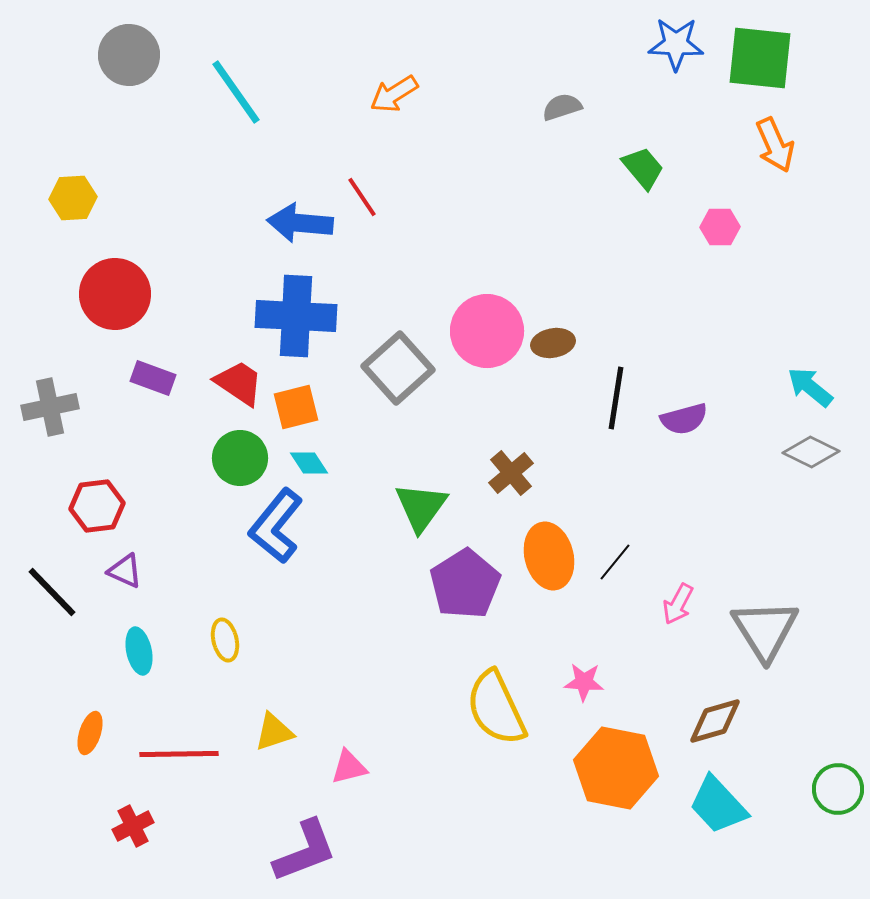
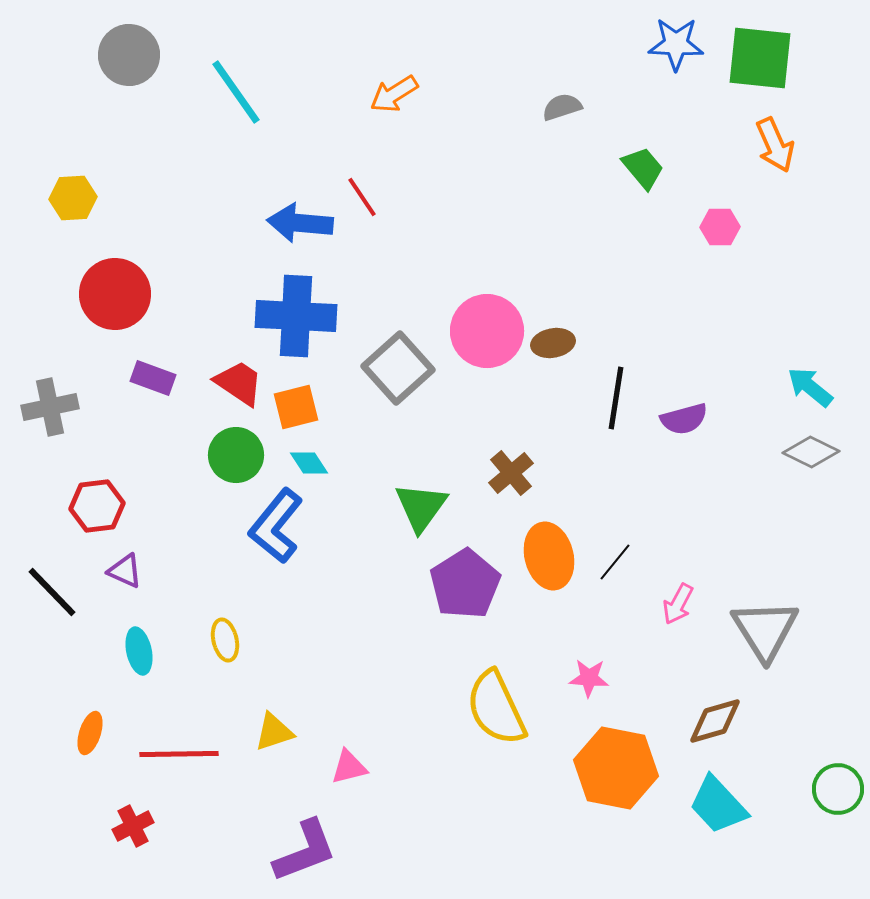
green circle at (240, 458): moved 4 px left, 3 px up
pink star at (584, 682): moved 5 px right, 4 px up
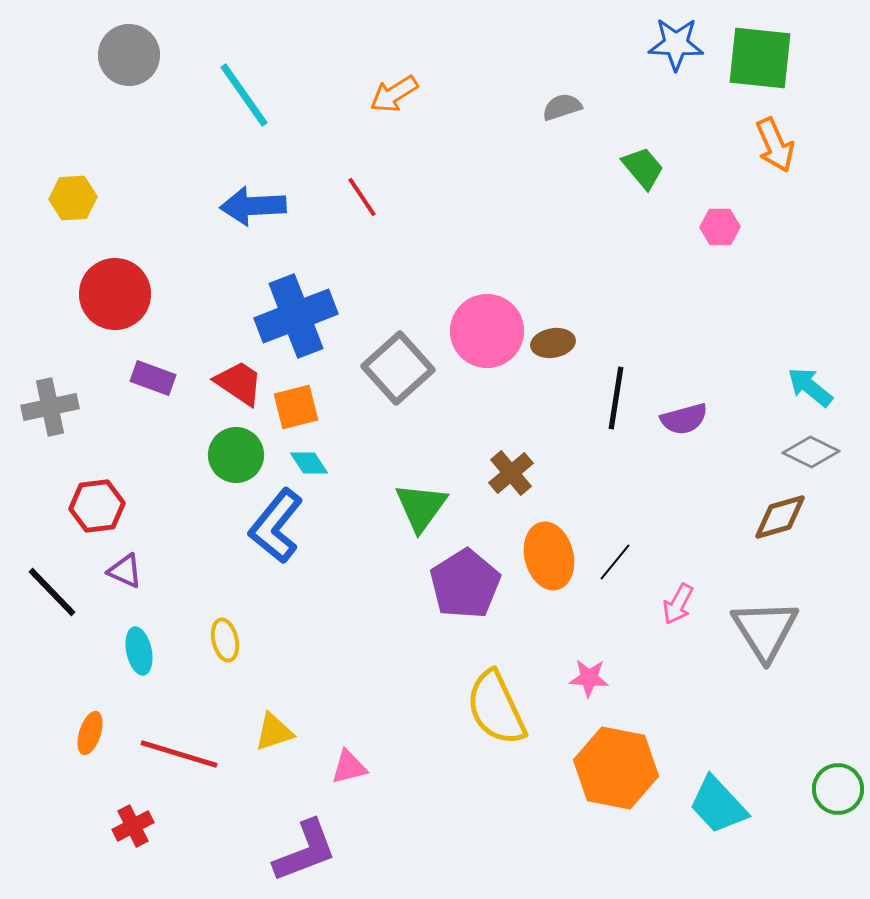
cyan line at (236, 92): moved 8 px right, 3 px down
blue arrow at (300, 223): moved 47 px left, 17 px up; rotated 8 degrees counterclockwise
blue cross at (296, 316): rotated 24 degrees counterclockwise
brown diamond at (715, 721): moved 65 px right, 204 px up
red line at (179, 754): rotated 18 degrees clockwise
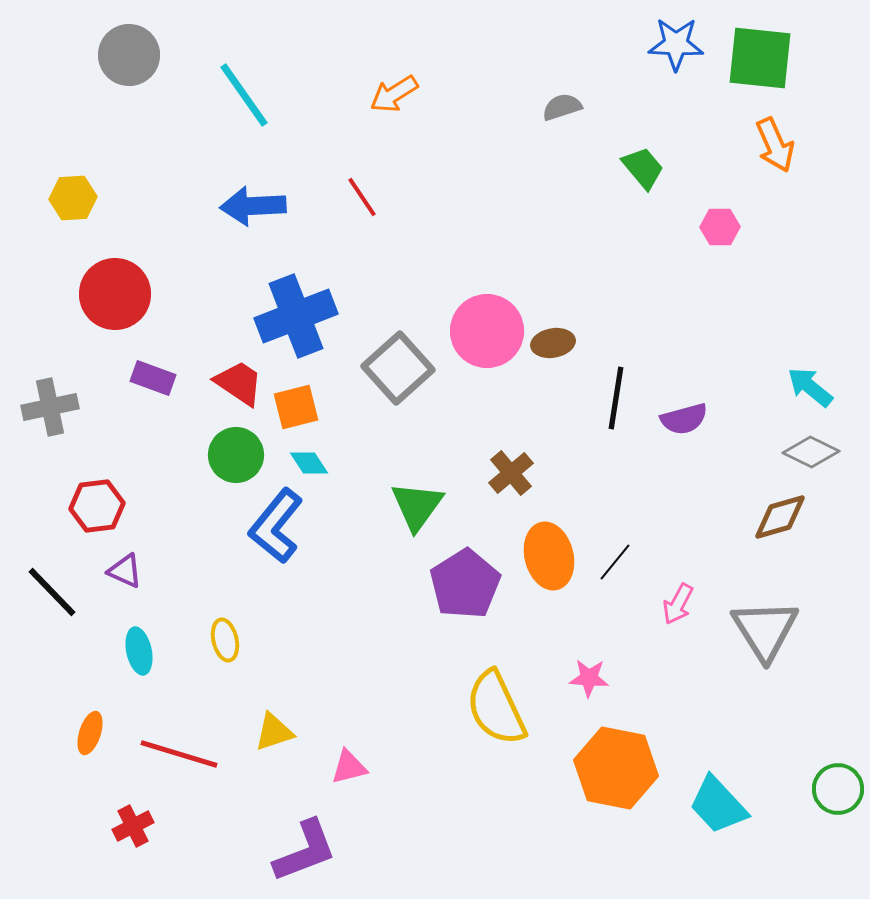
green triangle at (421, 507): moved 4 px left, 1 px up
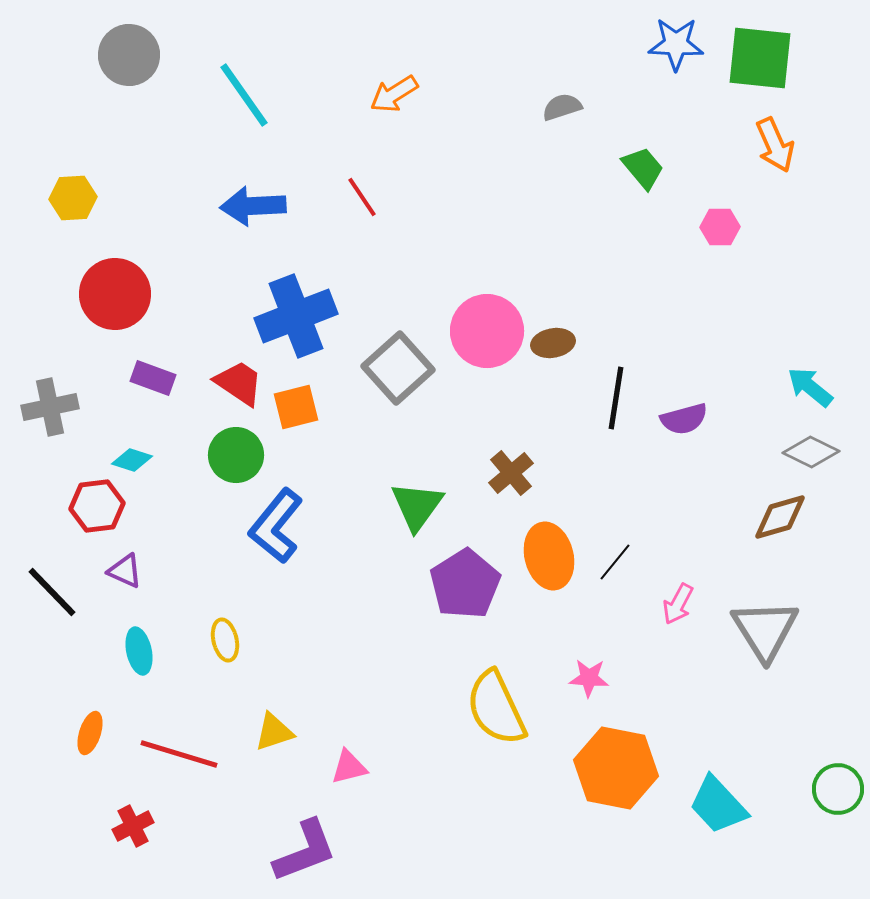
cyan diamond at (309, 463): moved 177 px left, 3 px up; rotated 39 degrees counterclockwise
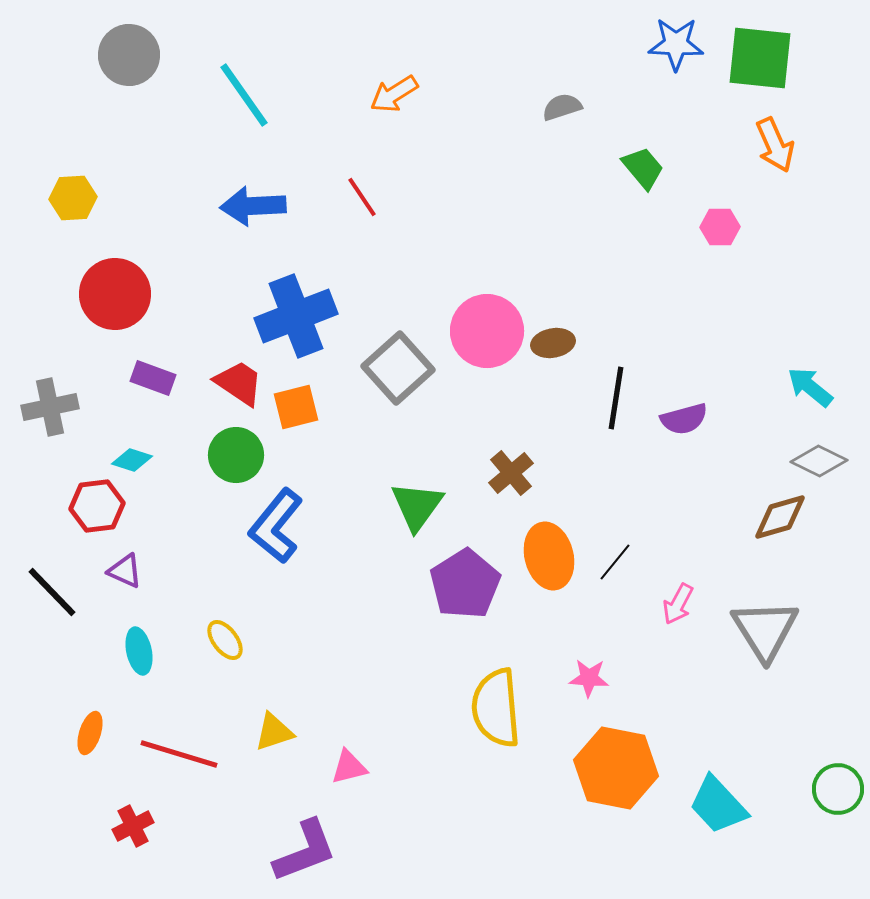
gray diamond at (811, 452): moved 8 px right, 9 px down
yellow ellipse at (225, 640): rotated 24 degrees counterclockwise
yellow semicircle at (496, 708): rotated 20 degrees clockwise
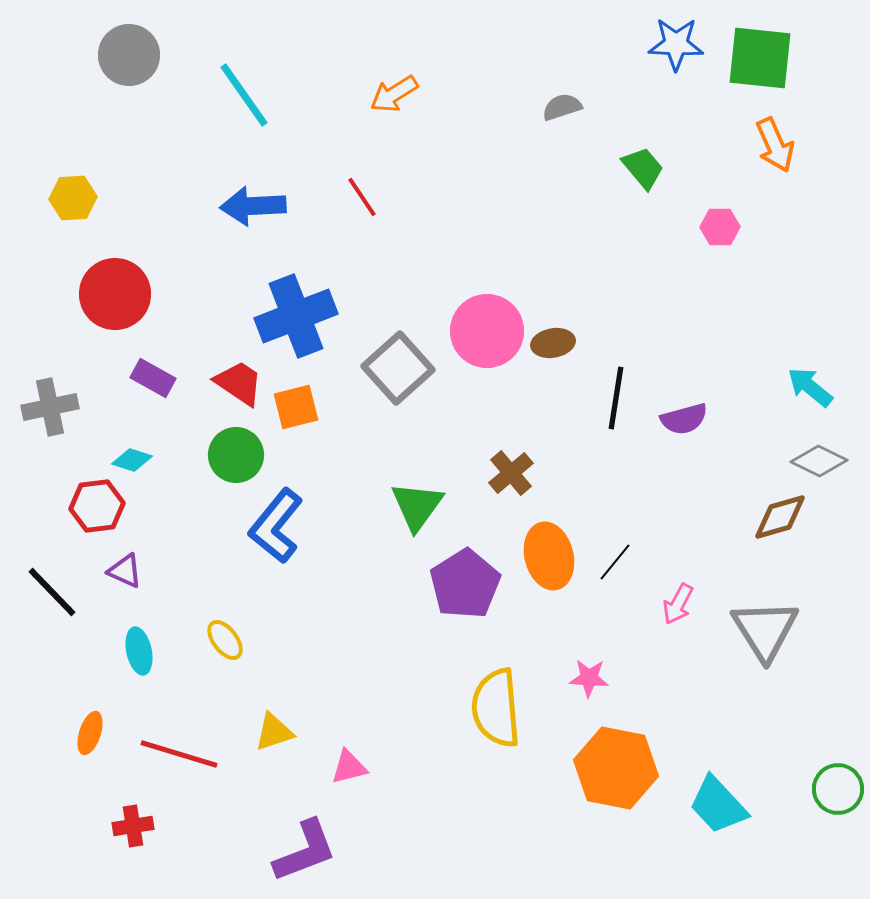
purple rectangle at (153, 378): rotated 9 degrees clockwise
red cross at (133, 826): rotated 18 degrees clockwise
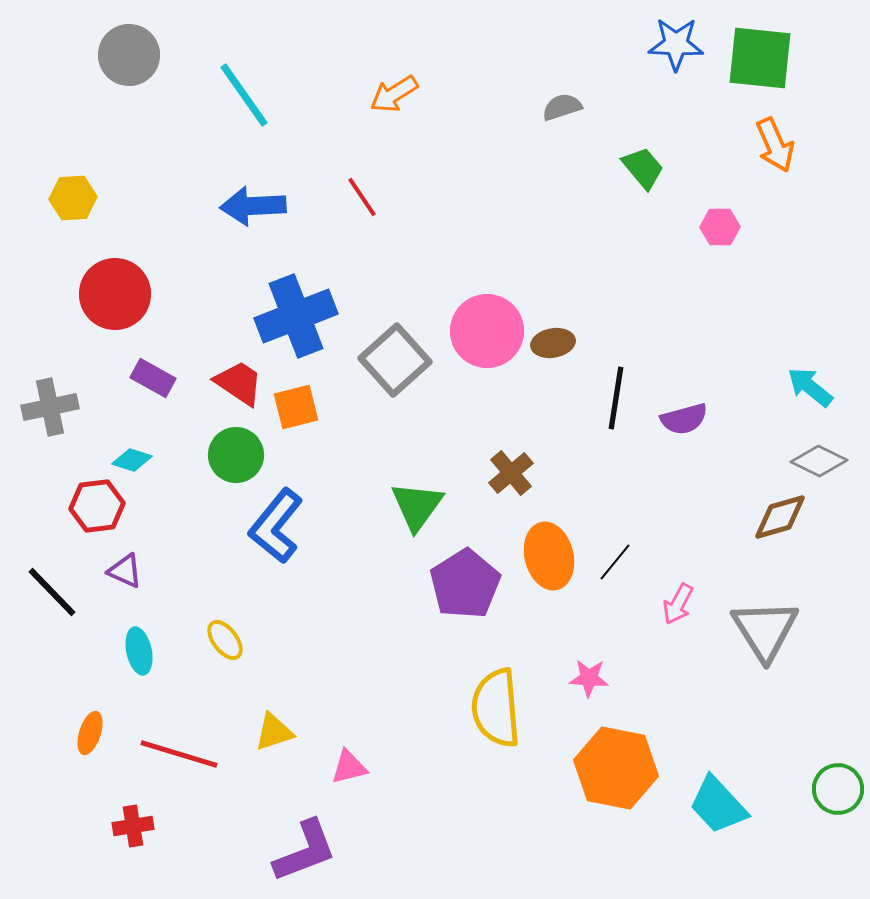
gray square at (398, 368): moved 3 px left, 8 px up
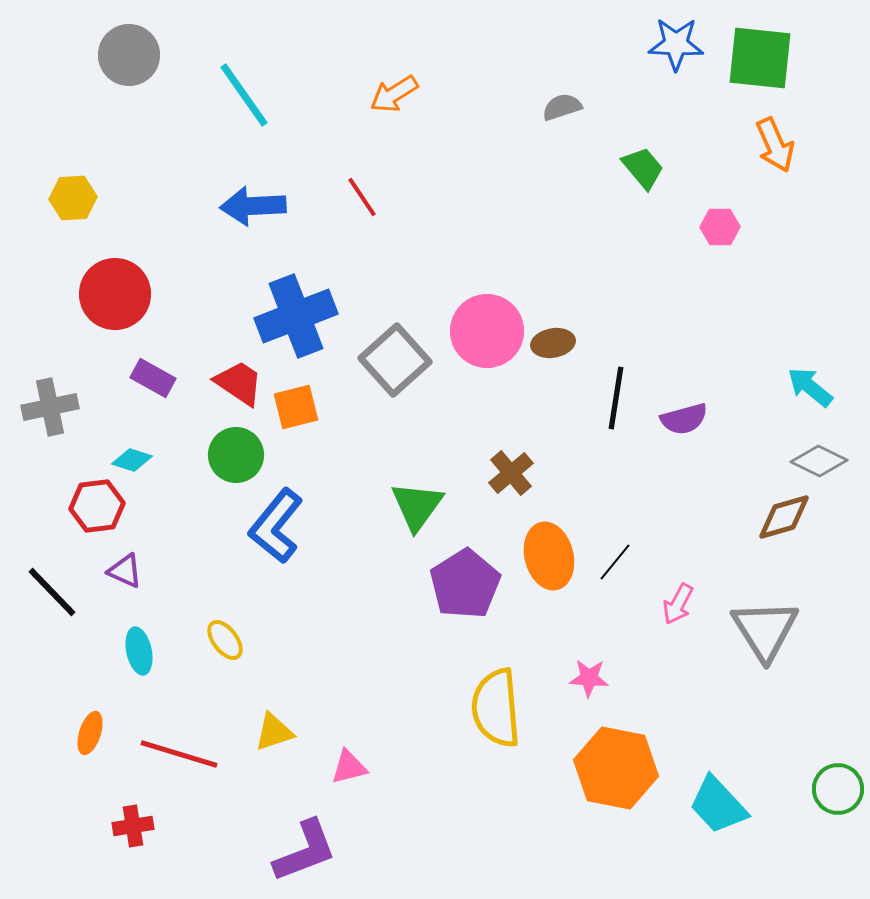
brown diamond at (780, 517): moved 4 px right
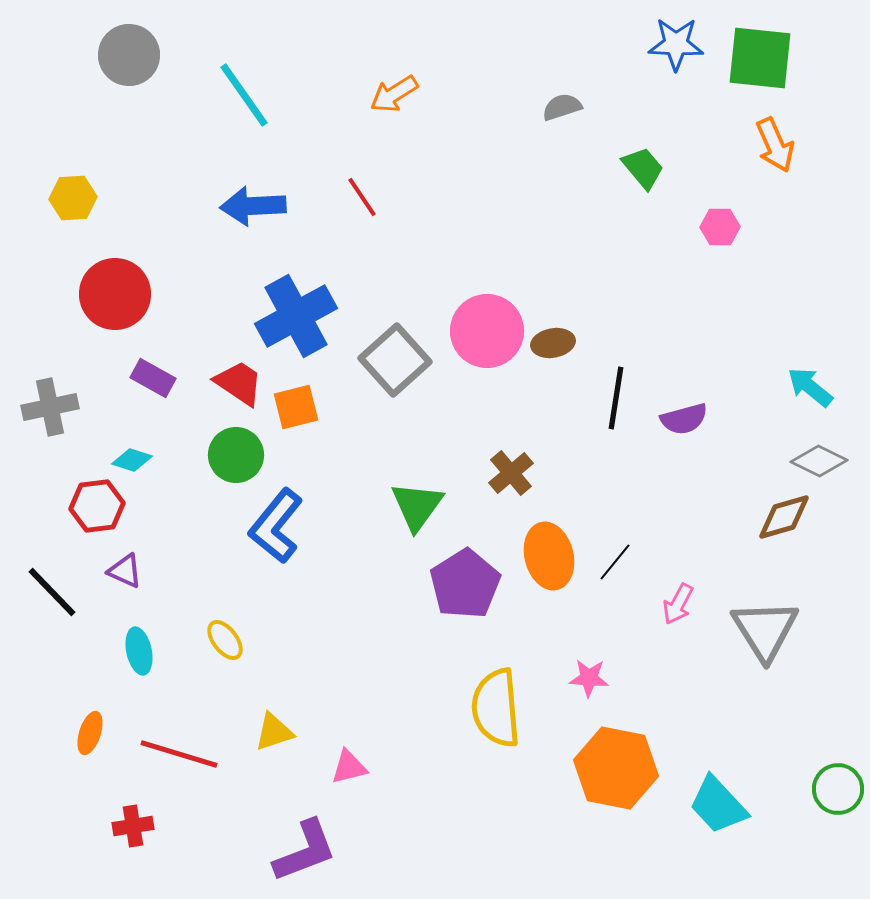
blue cross at (296, 316): rotated 8 degrees counterclockwise
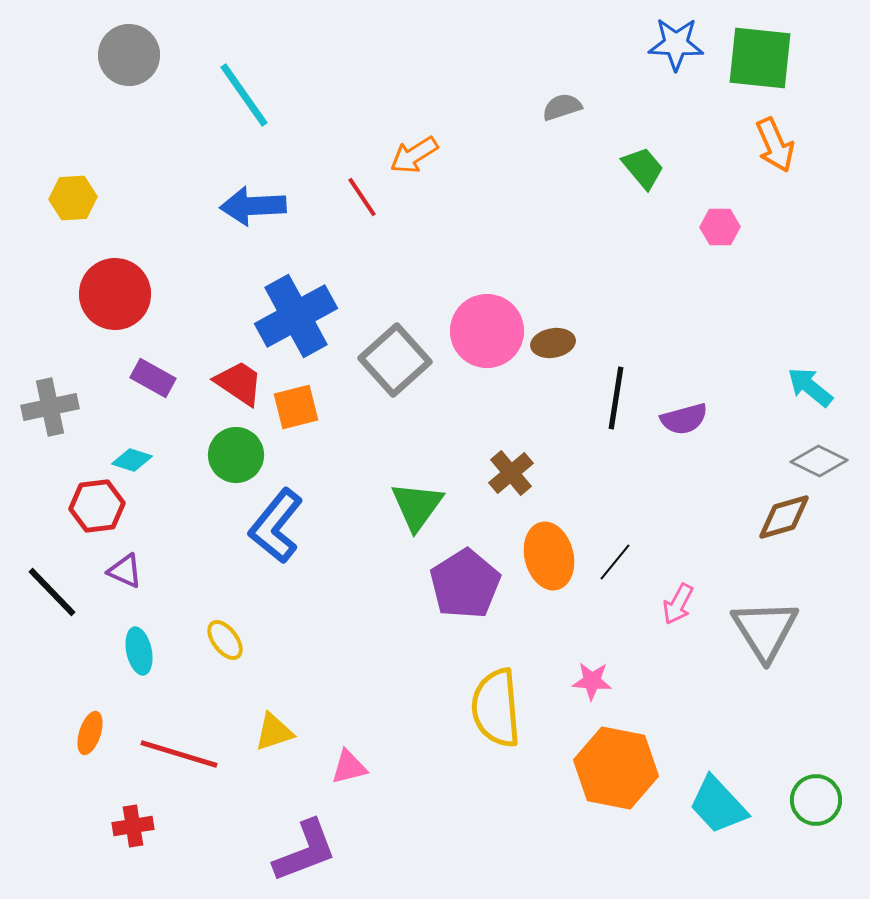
orange arrow at (394, 94): moved 20 px right, 61 px down
pink star at (589, 678): moved 3 px right, 3 px down
green circle at (838, 789): moved 22 px left, 11 px down
